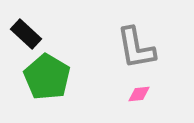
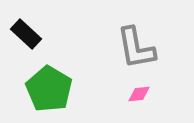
green pentagon: moved 2 px right, 12 px down
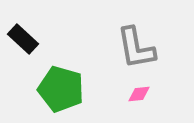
black rectangle: moved 3 px left, 5 px down
green pentagon: moved 12 px right; rotated 15 degrees counterclockwise
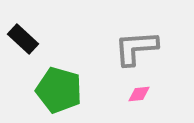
gray L-shape: rotated 96 degrees clockwise
green pentagon: moved 2 px left, 1 px down
